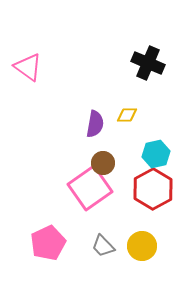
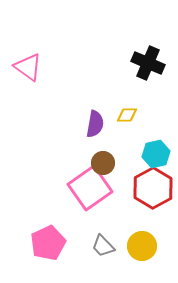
red hexagon: moved 1 px up
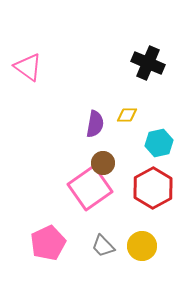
cyan hexagon: moved 3 px right, 11 px up
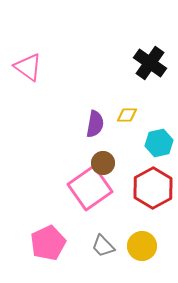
black cross: moved 2 px right; rotated 12 degrees clockwise
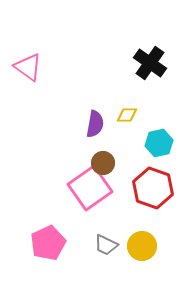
red hexagon: rotated 12 degrees counterclockwise
gray trapezoid: moved 3 px right, 1 px up; rotated 20 degrees counterclockwise
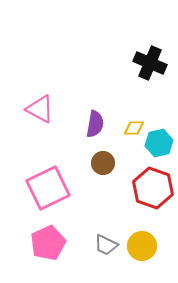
black cross: rotated 12 degrees counterclockwise
pink triangle: moved 12 px right, 42 px down; rotated 8 degrees counterclockwise
yellow diamond: moved 7 px right, 13 px down
pink square: moved 42 px left; rotated 9 degrees clockwise
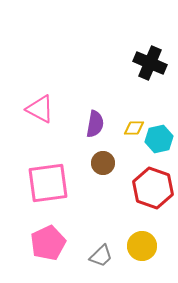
cyan hexagon: moved 4 px up
pink square: moved 5 px up; rotated 18 degrees clockwise
gray trapezoid: moved 5 px left, 11 px down; rotated 70 degrees counterclockwise
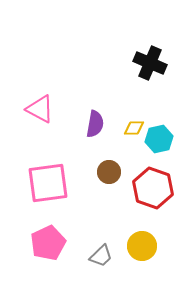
brown circle: moved 6 px right, 9 px down
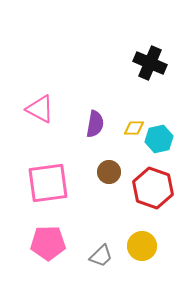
pink pentagon: rotated 24 degrees clockwise
